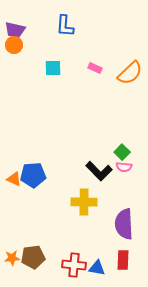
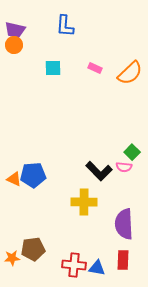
green square: moved 10 px right
brown pentagon: moved 8 px up
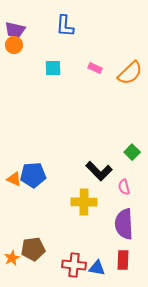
pink semicircle: moved 20 px down; rotated 70 degrees clockwise
orange star: rotated 21 degrees counterclockwise
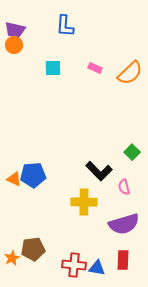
purple semicircle: rotated 104 degrees counterclockwise
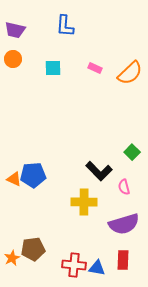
orange circle: moved 1 px left, 14 px down
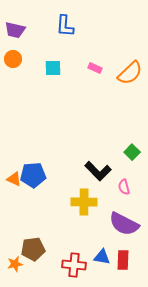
black L-shape: moved 1 px left
purple semicircle: rotated 44 degrees clockwise
orange star: moved 3 px right, 6 px down; rotated 14 degrees clockwise
blue triangle: moved 5 px right, 11 px up
